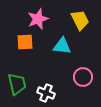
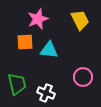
cyan triangle: moved 13 px left, 4 px down
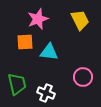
cyan triangle: moved 2 px down
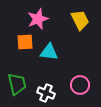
pink circle: moved 3 px left, 8 px down
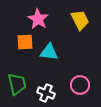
pink star: rotated 20 degrees counterclockwise
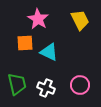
orange square: moved 1 px down
cyan triangle: rotated 18 degrees clockwise
white cross: moved 5 px up
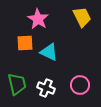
yellow trapezoid: moved 2 px right, 3 px up
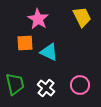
green trapezoid: moved 2 px left
white cross: rotated 18 degrees clockwise
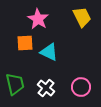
pink circle: moved 1 px right, 2 px down
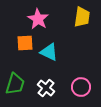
yellow trapezoid: rotated 35 degrees clockwise
green trapezoid: rotated 30 degrees clockwise
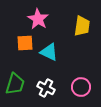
yellow trapezoid: moved 9 px down
white cross: rotated 12 degrees counterclockwise
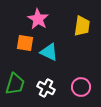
orange square: rotated 12 degrees clockwise
